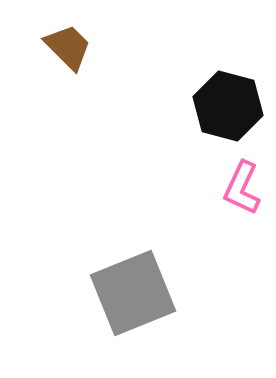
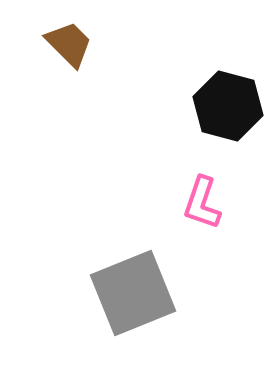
brown trapezoid: moved 1 px right, 3 px up
pink L-shape: moved 40 px left, 15 px down; rotated 6 degrees counterclockwise
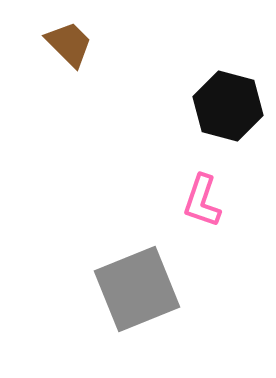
pink L-shape: moved 2 px up
gray square: moved 4 px right, 4 px up
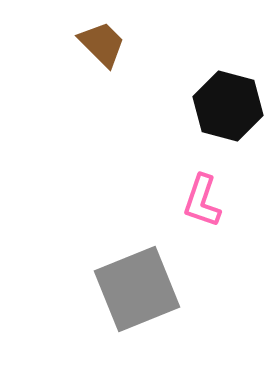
brown trapezoid: moved 33 px right
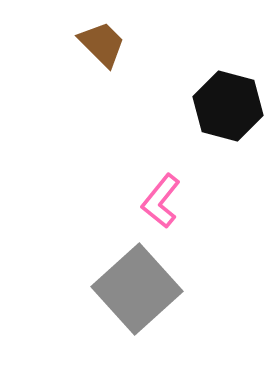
pink L-shape: moved 41 px left; rotated 20 degrees clockwise
gray square: rotated 20 degrees counterclockwise
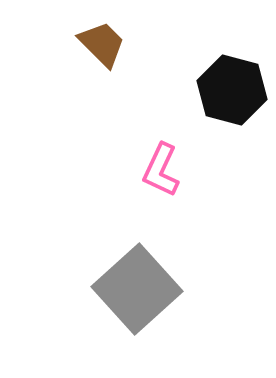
black hexagon: moved 4 px right, 16 px up
pink L-shape: moved 31 px up; rotated 14 degrees counterclockwise
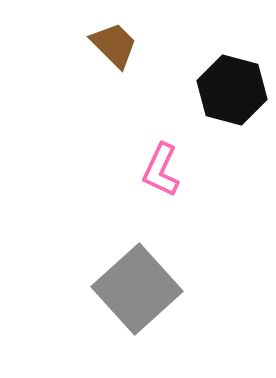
brown trapezoid: moved 12 px right, 1 px down
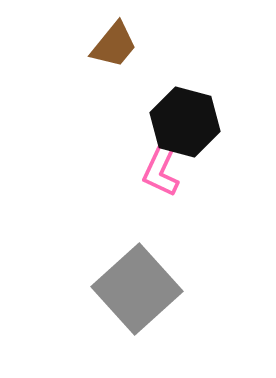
brown trapezoid: rotated 84 degrees clockwise
black hexagon: moved 47 px left, 32 px down
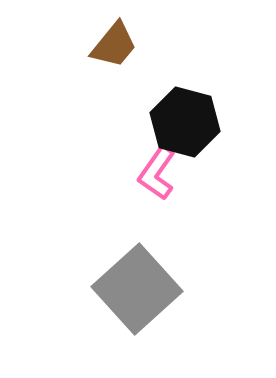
pink L-shape: moved 4 px left, 3 px down; rotated 10 degrees clockwise
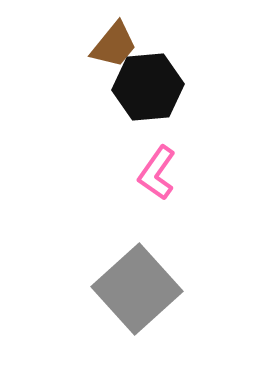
black hexagon: moved 37 px left, 35 px up; rotated 20 degrees counterclockwise
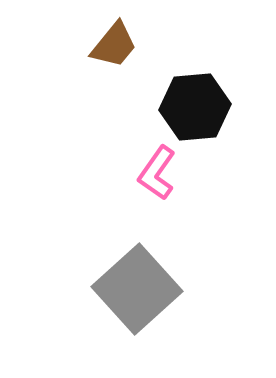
black hexagon: moved 47 px right, 20 px down
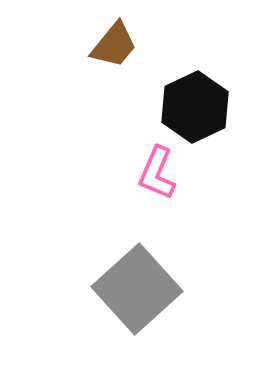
black hexagon: rotated 20 degrees counterclockwise
pink L-shape: rotated 12 degrees counterclockwise
